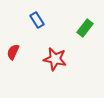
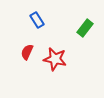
red semicircle: moved 14 px right
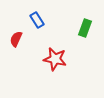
green rectangle: rotated 18 degrees counterclockwise
red semicircle: moved 11 px left, 13 px up
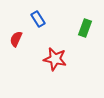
blue rectangle: moved 1 px right, 1 px up
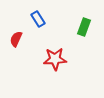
green rectangle: moved 1 px left, 1 px up
red star: rotated 15 degrees counterclockwise
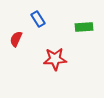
green rectangle: rotated 66 degrees clockwise
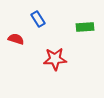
green rectangle: moved 1 px right
red semicircle: rotated 84 degrees clockwise
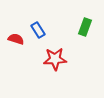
blue rectangle: moved 11 px down
green rectangle: rotated 66 degrees counterclockwise
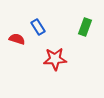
blue rectangle: moved 3 px up
red semicircle: moved 1 px right
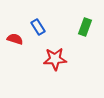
red semicircle: moved 2 px left
